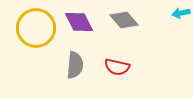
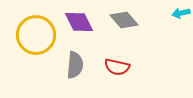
yellow circle: moved 7 px down
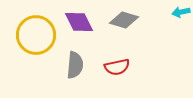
cyan arrow: moved 1 px up
gray diamond: rotated 32 degrees counterclockwise
red semicircle: rotated 25 degrees counterclockwise
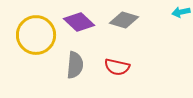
purple diamond: rotated 20 degrees counterclockwise
red semicircle: rotated 25 degrees clockwise
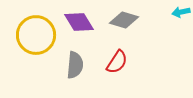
purple diamond: rotated 16 degrees clockwise
red semicircle: moved 5 px up; rotated 70 degrees counterclockwise
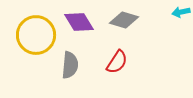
gray semicircle: moved 5 px left
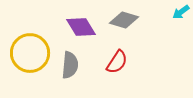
cyan arrow: rotated 24 degrees counterclockwise
purple diamond: moved 2 px right, 5 px down
yellow circle: moved 6 px left, 18 px down
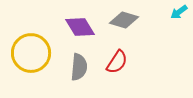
cyan arrow: moved 2 px left
purple diamond: moved 1 px left
yellow circle: moved 1 px right
gray semicircle: moved 9 px right, 2 px down
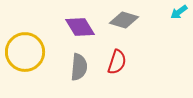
yellow circle: moved 6 px left, 1 px up
red semicircle: rotated 15 degrees counterclockwise
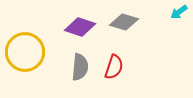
gray diamond: moved 2 px down
purple diamond: rotated 40 degrees counterclockwise
red semicircle: moved 3 px left, 5 px down
gray semicircle: moved 1 px right
